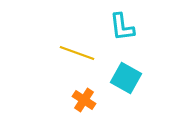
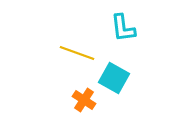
cyan L-shape: moved 1 px right, 1 px down
cyan square: moved 12 px left
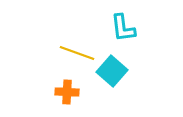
cyan square: moved 2 px left, 7 px up; rotated 12 degrees clockwise
orange cross: moved 17 px left, 8 px up; rotated 30 degrees counterclockwise
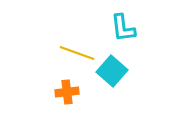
orange cross: rotated 10 degrees counterclockwise
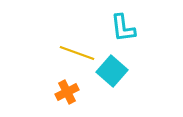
orange cross: rotated 20 degrees counterclockwise
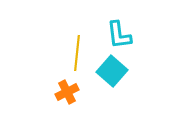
cyan L-shape: moved 4 px left, 7 px down
yellow line: rotated 76 degrees clockwise
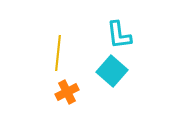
yellow line: moved 19 px left
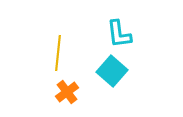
cyan L-shape: moved 1 px up
orange cross: rotated 10 degrees counterclockwise
